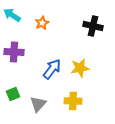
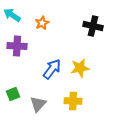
purple cross: moved 3 px right, 6 px up
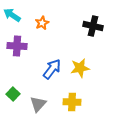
green square: rotated 24 degrees counterclockwise
yellow cross: moved 1 px left, 1 px down
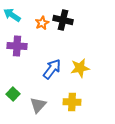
black cross: moved 30 px left, 6 px up
gray triangle: moved 1 px down
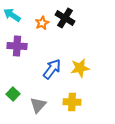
black cross: moved 2 px right, 2 px up; rotated 18 degrees clockwise
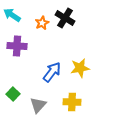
blue arrow: moved 3 px down
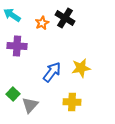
yellow star: moved 1 px right
gray triangle: moved 8 px left
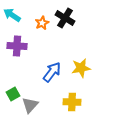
green square: rotated 16 degrees clockwise
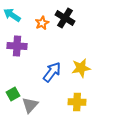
yellow cross: moved 5 px right
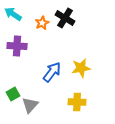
cyan arrow: moved 1 px right, 1 px up
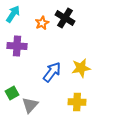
cyan arrow: rotated 90 degrees clockwise
green square: moved 1 px left, 1 px up
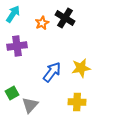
purple cross: rotated 12 degrees counterclockwise
